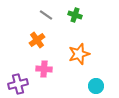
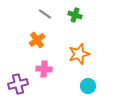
gray line: moved 1 px left, 1 px up
cyan circle: moved 8 px left
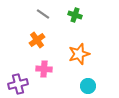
gray line: moved 2 px left
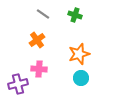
pink cross: moved 5 px left
cyan circle: moved 7 px left, 8 px up
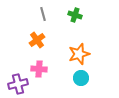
gray line: rotated 40 degrees clockwise
